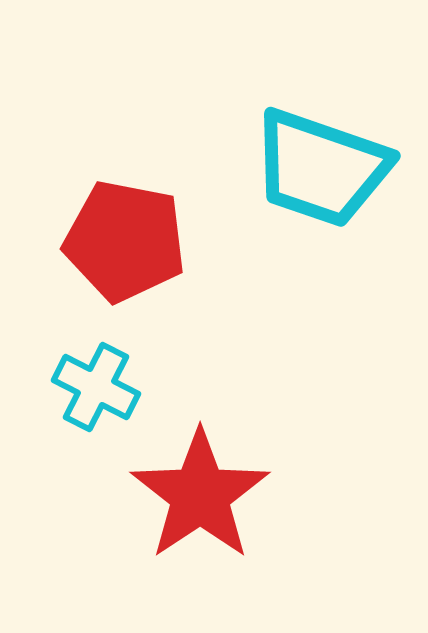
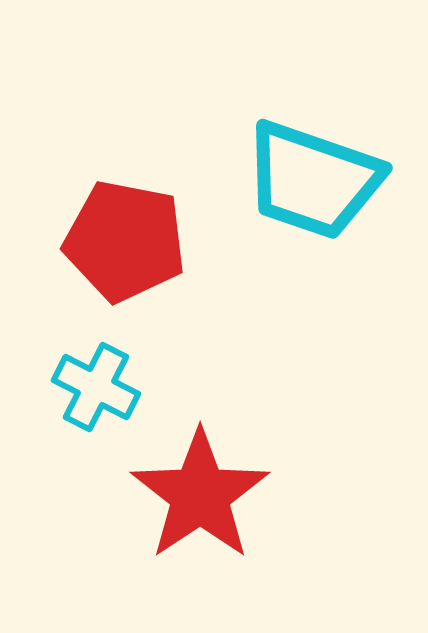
cyan trapezoid: moved 8 px left, 12 px down
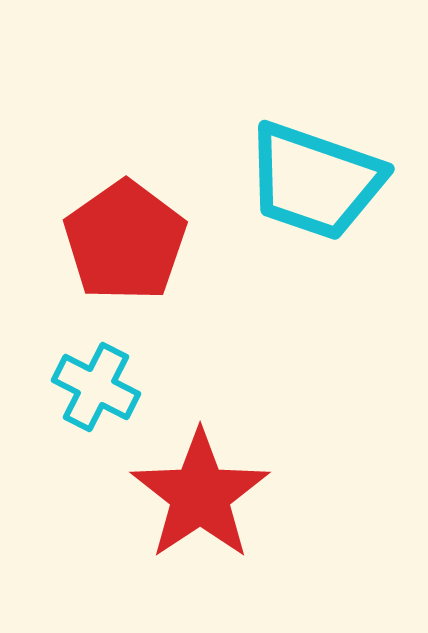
cyan trapezoid: moved 2 px right, 1 px down
red pentagon: rotated 26 degrees clockwise
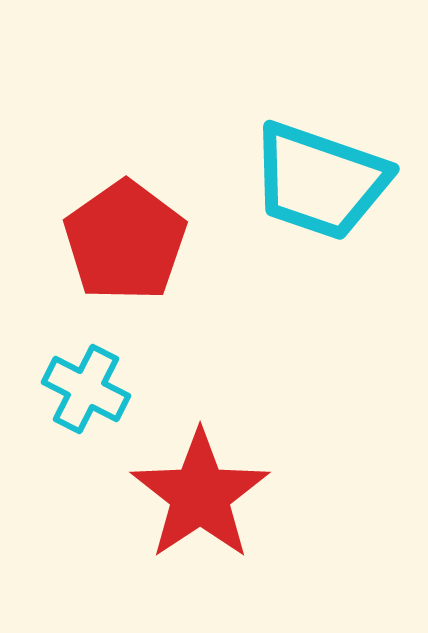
cyan trapezoid: moved 5 px right
cyan cross: moved 10 px left, 2 px down
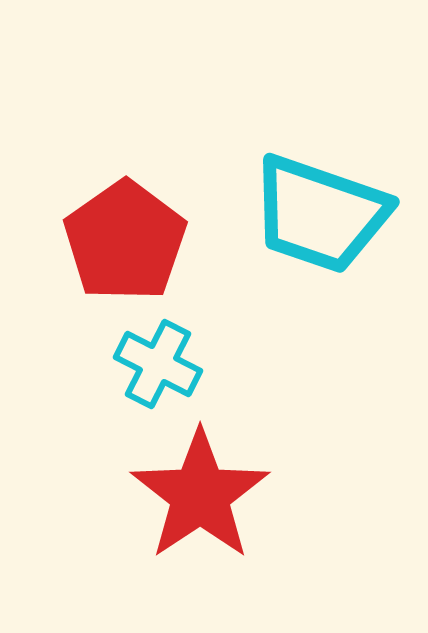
cyan trapezoid: moved 33 px down
cyan cross: moved 72 px right, 25 px up
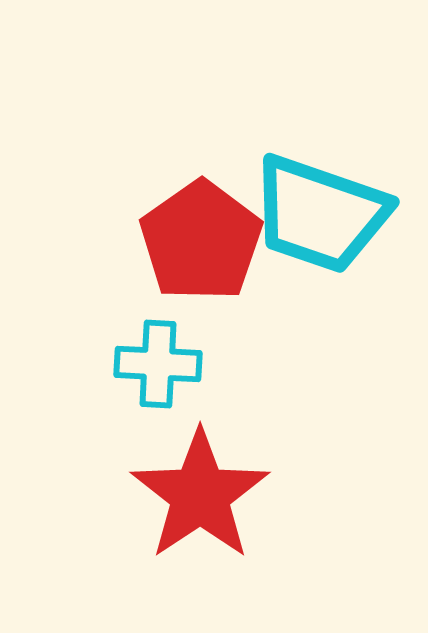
red pentagon: moved 76 px right
cyan cross: rotated 24 degrees counterclockwise
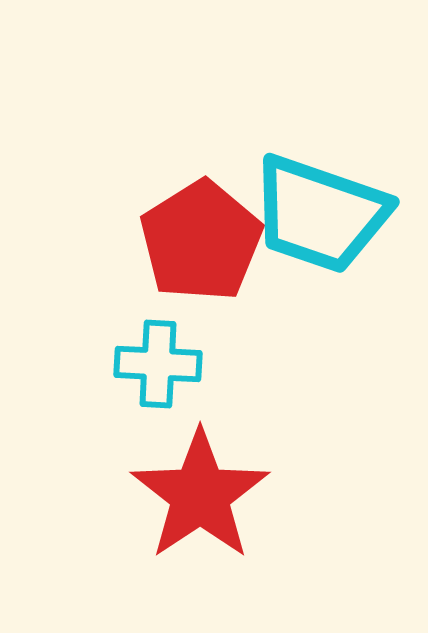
red pentagon: rotated 3 degrees clockwise
